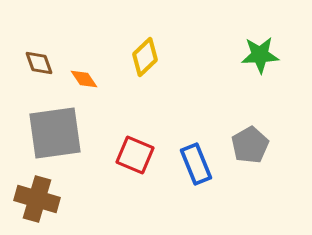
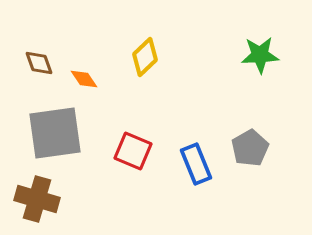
gray pentagon: moved 3 px down
red square: moved 2 px left, 4 px up
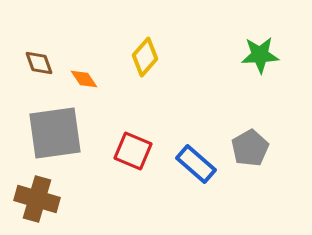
yellow diamond: rotated 6 degrees counterclockwise
blue rectangle: rotated 27 degrees counterclockwise
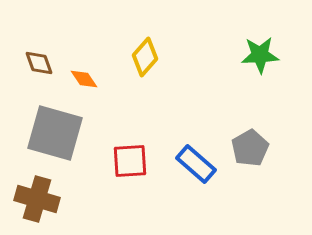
gray square: rotated 24 degrees clockwise
red square: moved 3 px left, 10 px down; rotated 27 degrees counterclockwise
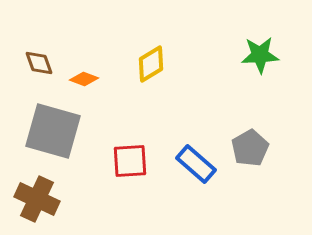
yellow diamond: moved 6 px right, 7 px down; rotated 18 degrees clockwise
orange diamond: rotated 36 degrees counterclockwise
gray square: moved 2 px left, 2 px up
brown cross: rotated 9 degrees clockwise
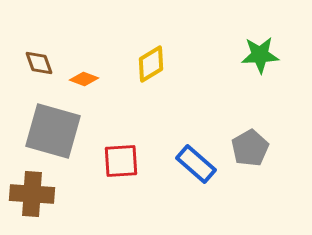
red square: moved 9 px left
brown cross: moved 5 px left, 5 px up; rotated 21 degrees counterclockwise
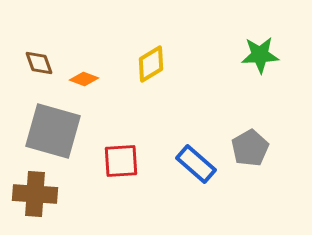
brown cross: moved 3 px right
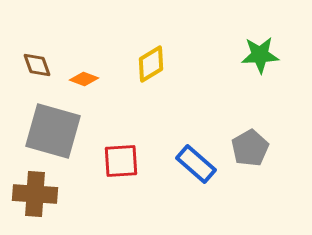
brown diamond: moved 2 px left, 2 px down
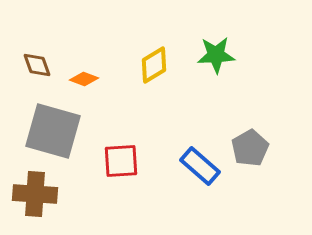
green star: moved 44 px left
yellow diamond: moved 3 px right, 1 px down
blue rectangle: moved 4 px right, 2 px down
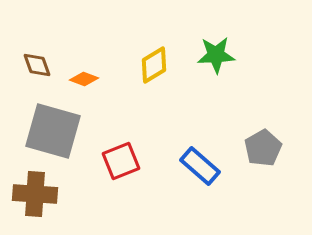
gray pentagon: moved 13 px right
red square: rotated 18 degrees counterclockwise
